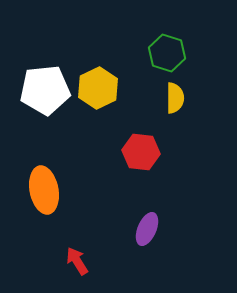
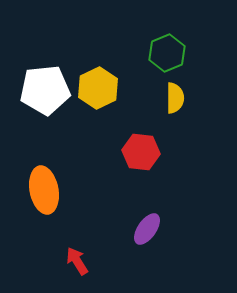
green hexagon: rotated 21 degrees clockwise
purple ellipse: rotated 12 degrees clockwise
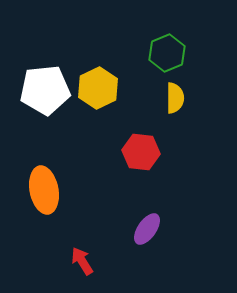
red arrow: moved 5 px right
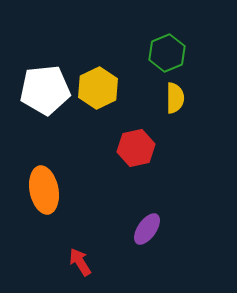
red hexagon: moved 5 px left, 4 px up; rotated 18 degrees counterclockwise
red arrow: moved 2 px left, 1 px down
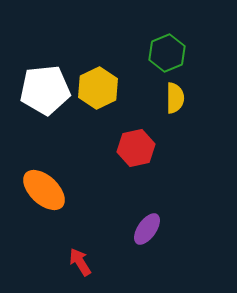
orange ellipse: rotated 36 degrees counterclockwise
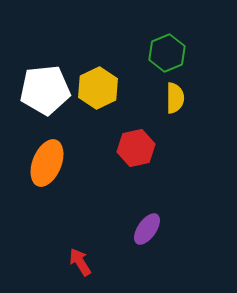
orange ellipse: moved 3 px right, 27 px up; rotated 69 degrees clockwise
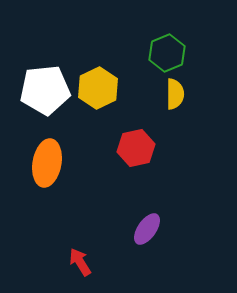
yellow semicircle: moved 4 px up
orange ellipse: rotated 12 degrees counterclockwise
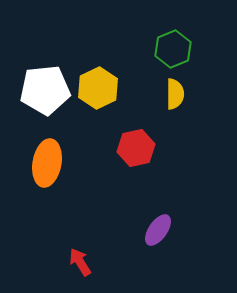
green hexagon: moved 6 px right, 4 px up
purple ellipse: moved 11 px right, 1 px down
